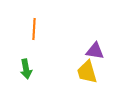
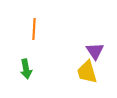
purple triangle: rotated 48 degrees clockwise
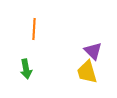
purple triangle: moved 2 px left; rotated 12 degrees counterclockwise
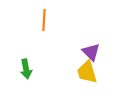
orange line: moved 10 px right, 9 px up
purple triangle: moved 2 px left, 1 px down
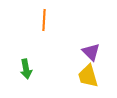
yellow trapezoid: moved 1 px right, 4 px down
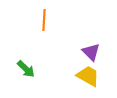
green arrow: rotated 36 degrees counterclockwise
yellow trapezoid: rotated 135 degrees clockwise
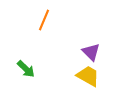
orange line: rotated 20 degrees clockwise
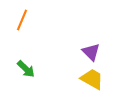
orange line: moved 22 px left
yellow trapezoid: moved 4 px right, 3 px down
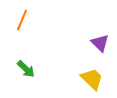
purple triangle: moved 9 px right, 9 px up
yellow trapezoid: rotated 15 degrees clockwise
